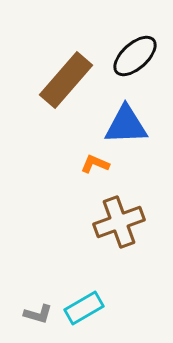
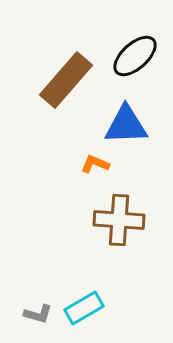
brown cross: moved 2 px up; rotated 24 degrees clockwise
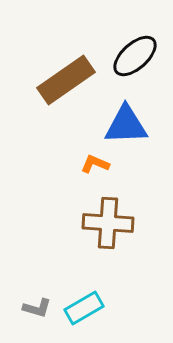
brown rectangle: rotated 14 degrees clockwise
brown cross: moved 11 px left, 3 px down
gray L-shape: moved 1 px left, 6 px up
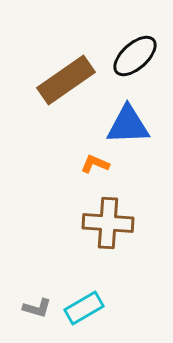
blue triangle: moved 2 px right
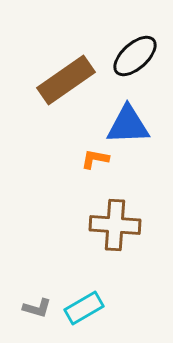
orange L-shape: moved 5 px up; rotated 12 degrees counterclockwise
brown cross: moved 7 px right, 2 px down
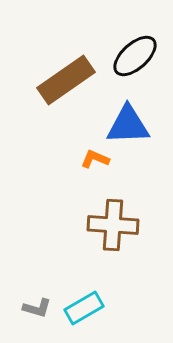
orange L-shape: rotated 12 degrees clockwise
brown cross: moved 2 px left
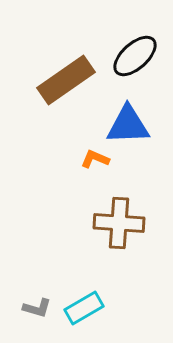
brown cross: moved 6 px right, 2 px up
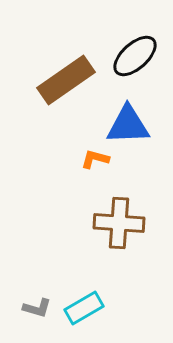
orange L-shape: rotated 8 degrees counterclockwise
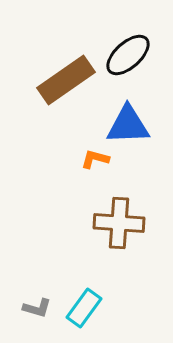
black ellipse: moved 7 px left, 1 px up
cyan rectangle: rotated 24 degrees counterclockwise
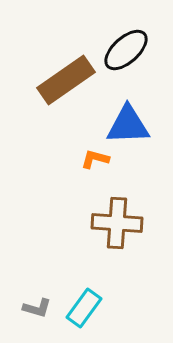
black ellipse: moved 2 px left, 5 px up
brown cross: moved 2 px left
